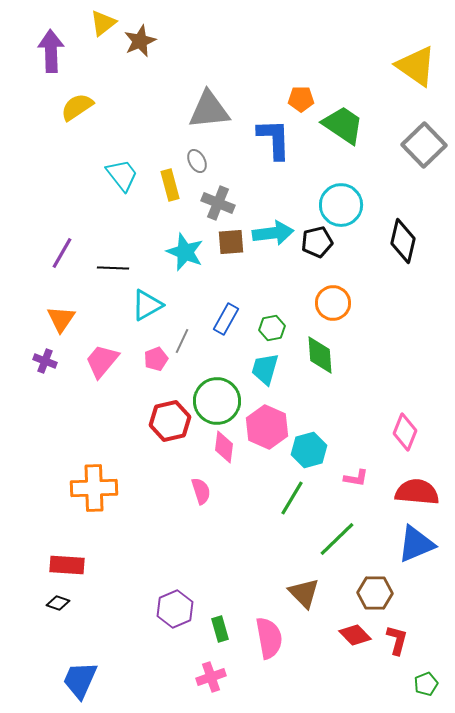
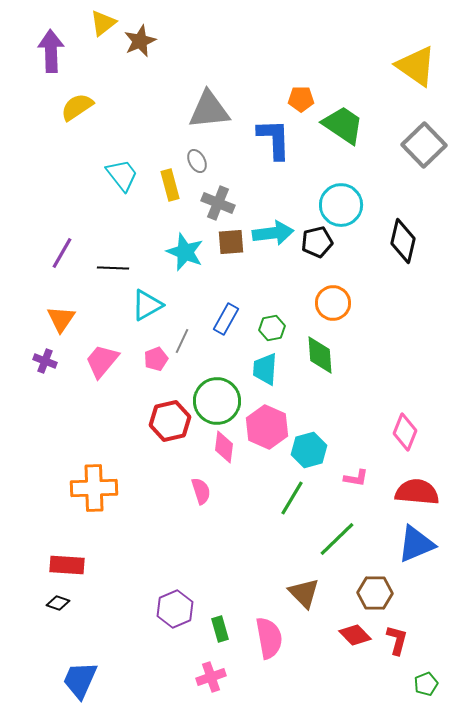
cyan trapezoid at (265, 369): rotated 12 degrees counterclockwise
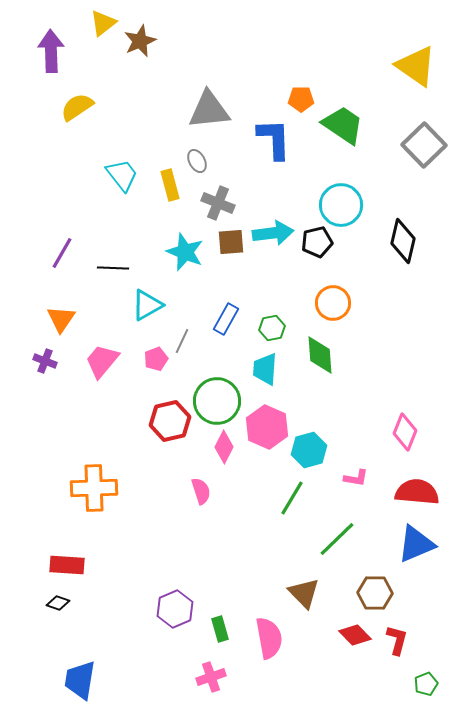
pink diamond at (224, 447): rotated 20 degrees clockwise
blue trapezoid at (80, 680): rotated 15 degrees counterclockwise
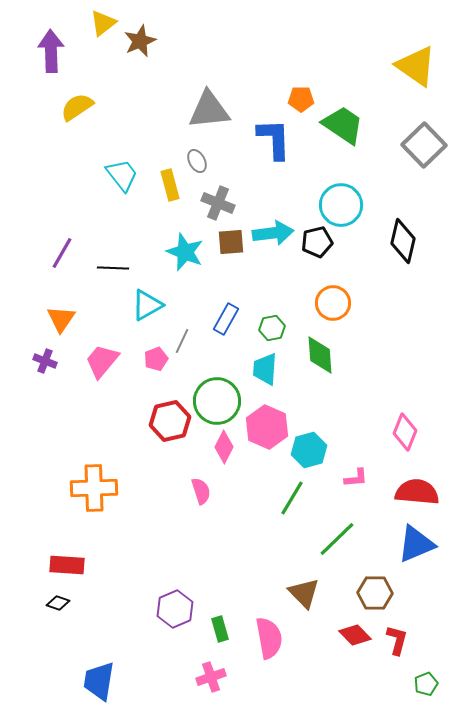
pink L-shape at (356, 478): rotated 15 degrees counterclockwise
blue trapezoid at (80, 680): moved 19 px right, 1 px down
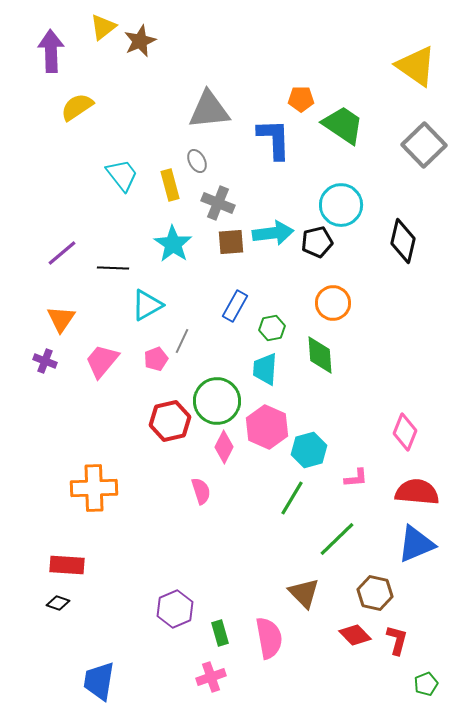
yellow triangle at (103, 23): moved 4 px down
cyan star at (185, 252): moved 12 px left, 8 px up; rotated 12 degrees clockwise
purple line at (62, 253): rotated 20 degrees clockwise
blue rectangle at (226, 319): moved 9 px right, 13 px up
brown hexagon at (375, 593): rotated 12 degrees clockwise
green rectangle at (220, 629): moved 4 px down
